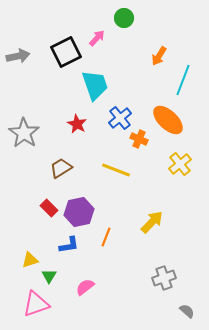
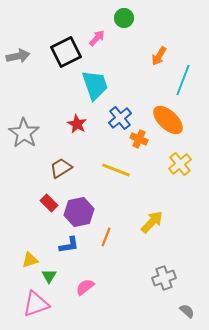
red rectangle: moved 5 px up
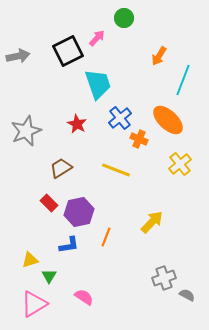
black square: moved 2 px right, 1 px up
cyan trapezoid: moved 3 px right, 1 px up
gray star: moved 2 px right, 2 px up; rotated 16 degrees clockwise
pink semicircle: moved 1 px left, 10 px down; rotated 72 degrees clockwise
pink triangle: moved 2 px left; rotated 12 degrees counterclockwise
gray semicircle: moved 16 px up; rotated 14 degrees counterclockwise
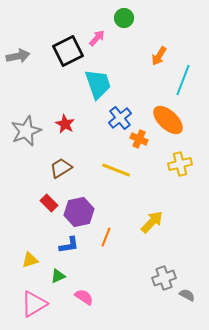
red star: moved 12 px left
yellow cross: rotated 25 degrees clockwise
green triangle: moved 9 px right; rotated 35 degrees clockwise
